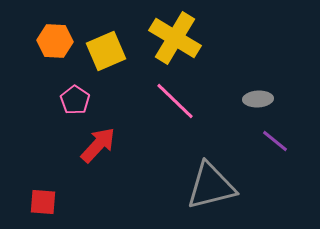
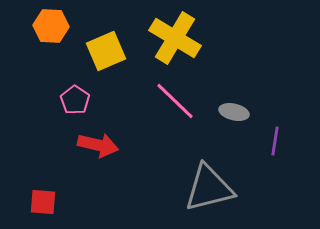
orange hexagon: moved 4 px left, 15 px up
gray ellipse: moved 24 px left, 13 px down; rotated 16 degrees clockwise
purple line: rotated 60 degrees clockwise
red arrow: rotated 60 degrees clockwise
gray triangle: moved 2 px left, 2 px down
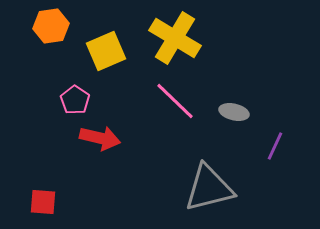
orange hexagon: rotated 12 degrees counterclockwise
purple line: moved 5 px down; rotated 16 degrees clockwise
red arrow: moved 2 px right, 7 px up
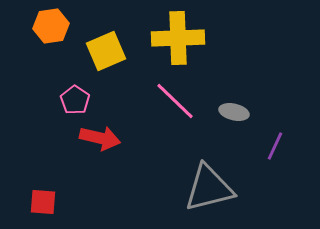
yellow cross: moved 3 px right; rotated 33 degrees counterclockwise
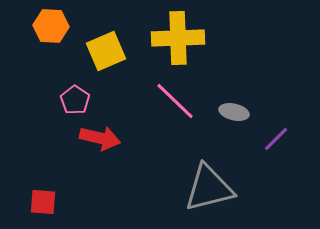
orange hexagon: rotated 12 degrees clockwise
purple line: moved 1 px right, 7 px up; rotated 20 degrees clockwise
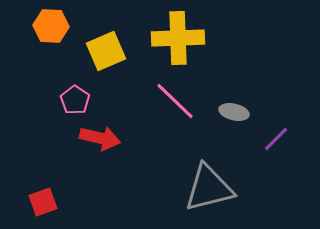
red square: rotated 24 degrees counterclockwise
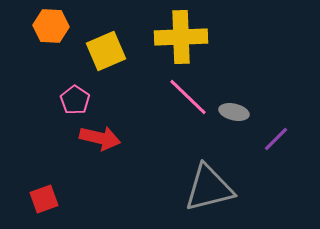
yellow cross: moved 3 px right, 1 px up
pink line: moved 13 px right, 4 px up
red square: moved 1 px right, 3 px up
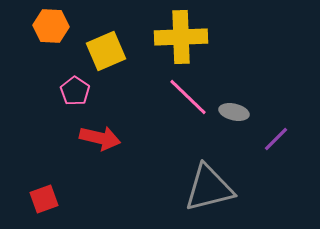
pink pentagon: moved 9 px up
